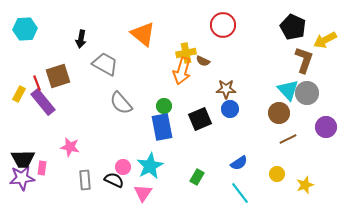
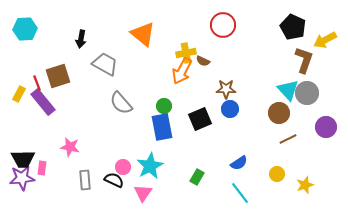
orange arrow: rotated 12 degrees clockwise
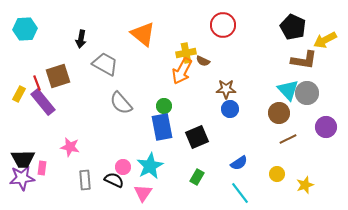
brown L-shape: rotated 80 degrees clockwise
black square: moved 3 px left, 18 px down
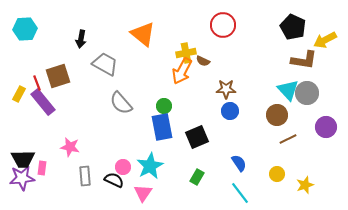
blue circle: moved 2 px down
brown circle: moved 2 px left, 2 px down
blue semicircle: rotated 90 degrees counterclockwise
gray rectangle: moved 4 px up
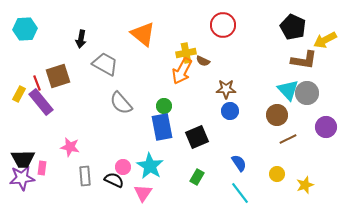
purple rectangle: moved 2 px left
cyan star: rotated 12 degrees counterclockwise
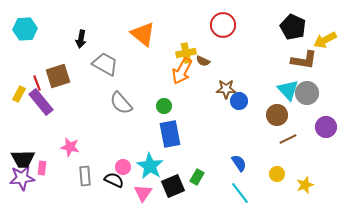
blue circle: moved 9 px right, 10 px up
blue rectangle: moved 8 px right, 7 px down
black square: moved 24 px left, 49 px down
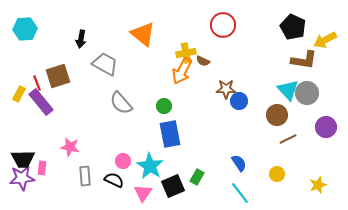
pink circle: moved 6 px up
yellow star: moved 13 px right
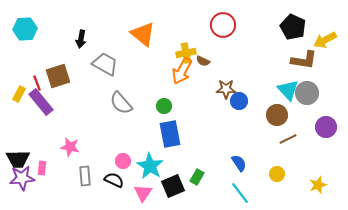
black trapezoid: moved 5 px left
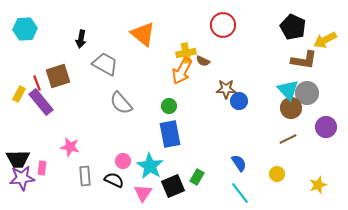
green circle: moved 5 px right
brown circle: moved 14 px right, 7 px up
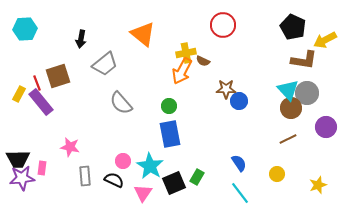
gray trapezoid: rotated 112 degrees clockwise
black square: moved 1 px right, 3 px up
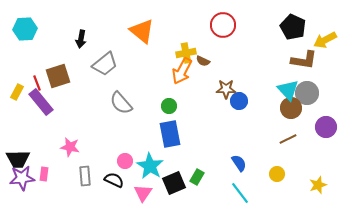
orange triangle: moved 1 px left, 3 px up
yellow rectangle: moved 2 px left, 2 px up
pink circle: moved 2 px right
pink rectangle: moved 2 px right, 6 px down
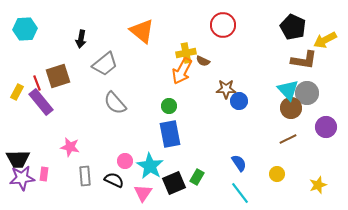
gray semicircle: moved 6 px left
